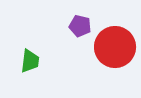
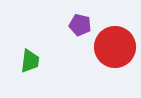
purple pentagon: moved 1 px up
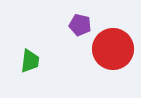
red circle: moved 2 px left, 2 px down
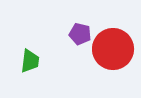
purple pentagon: moved 9 px down
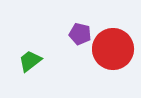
green trapezoid: rotated 135 degrees counterclockwise
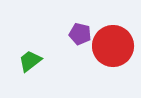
red circle: moved 3 px up
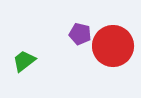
green trapezoid: moved 6 px left
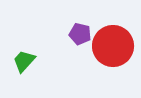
green trapezoid: rotated 10 degrees counterclockwise
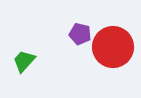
red circle: moved 1 px down
